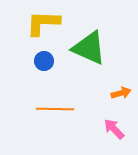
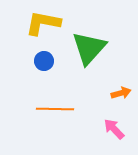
yellow L-shape: rotated 9 degrees clockwise
green triangle: rotated 48 degrees clockwise
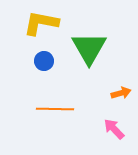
yellow L-shape: moved 2 px left
green triangle: rotated 12 degrees counterclockwise
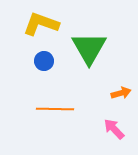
yellow L-shape: moved 1 px down; rotated 9 degrees clockwise
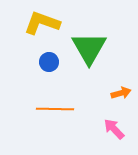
yellow L-shape: moved 1 px right, 1 px up
blue circle: moved 5 px right, 1 px down
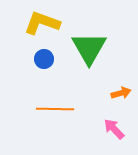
blue circle: moved 5 px left, 3 px up
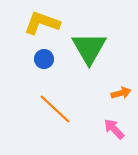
orange line: rotated 42 degrees clockwise
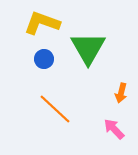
green triangle: moved 1 px left
orange arrow: rotated 120 degrees clockwise
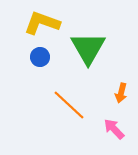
blue circle: moved 4 px left, 2 px up
orange line: moved 14 px right, 4 px up
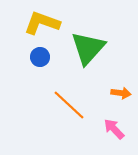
green triangle: rotated 12 degrees clockwise
orange arrow: rotated 96 degrees counterclockwise
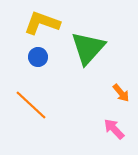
blue circle: moved 2 px left
orange arrow: rotated 42 degrees clockwise
orange line: moved 38 px left
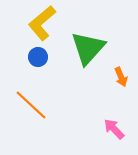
yellow L-shape: rotated 60 degrees counterclockwise
orange arrow: moved 16 px up; rotated 18 degrees clockwise
